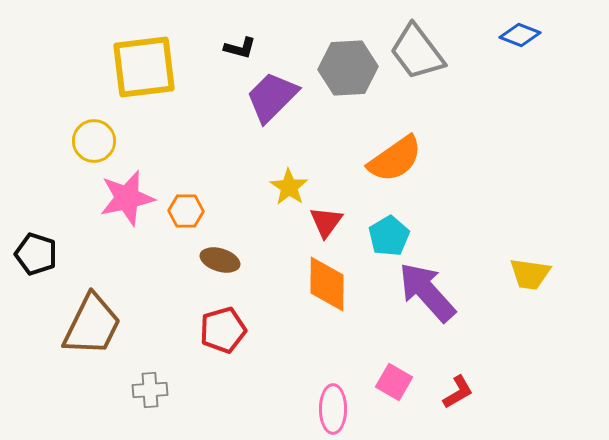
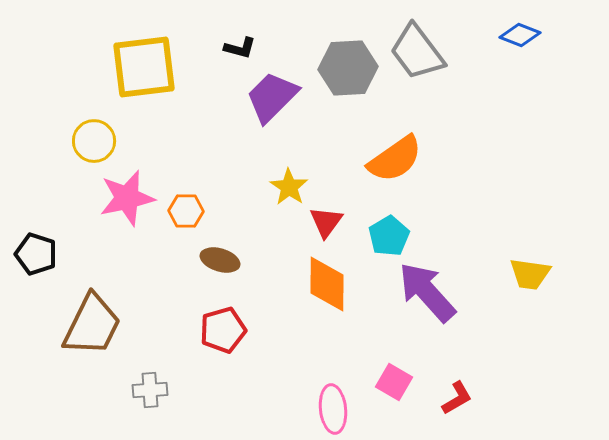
red L-shape: moved 1 px left, 6 px down
pink ellipse: rotated 6 degrees counterclockwise
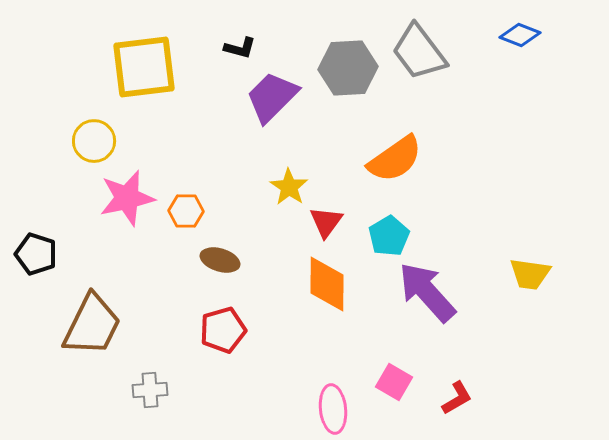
gray trapezoid: moved 2 px right
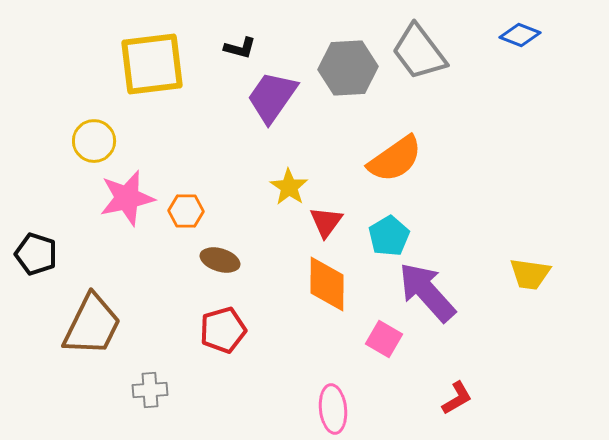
yellow square: moved 8 px right, 3 px up
purple trapezoid: rotated 10 degrees counterclockwise
pink square: moved 10 px left, 43 px up
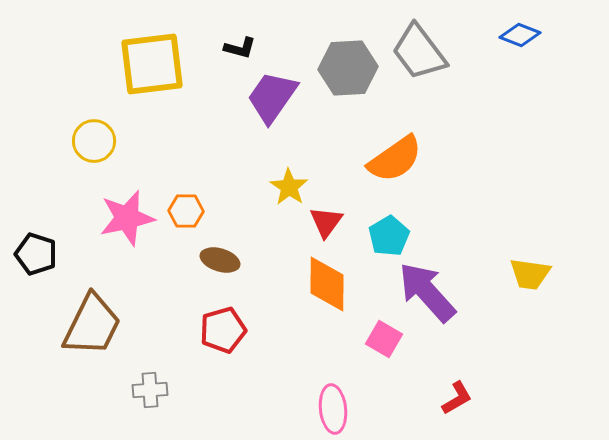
pink star: moved 20 px down
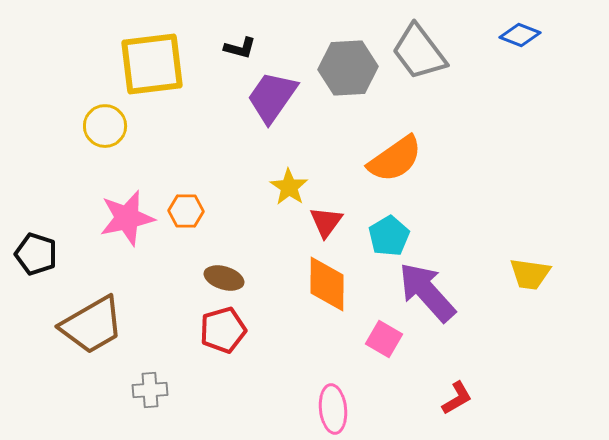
yellow circle: moved 11 px right, 15 px up
brown ellipse: moved 4 px right, 18 px down
brown trapezoid: rotated 34 degrees clockwise
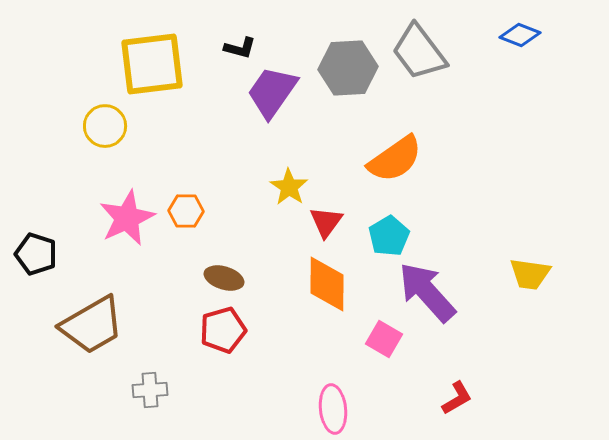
purple trapezoid: moved 5 px up
pink star: rotated 12 degrees counterclockwise
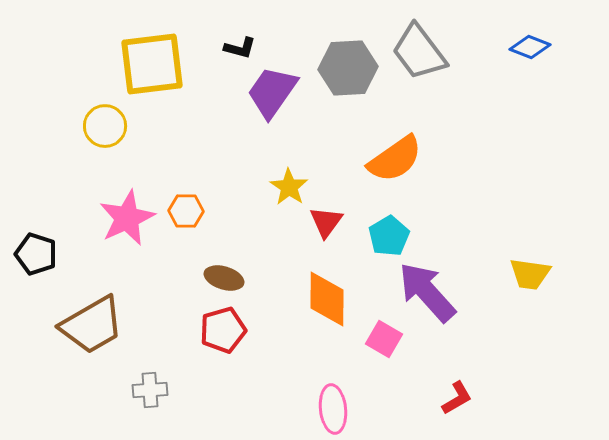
blue diamond: moved 10 px right, 12 px down
orange diamond: moved 15 px down
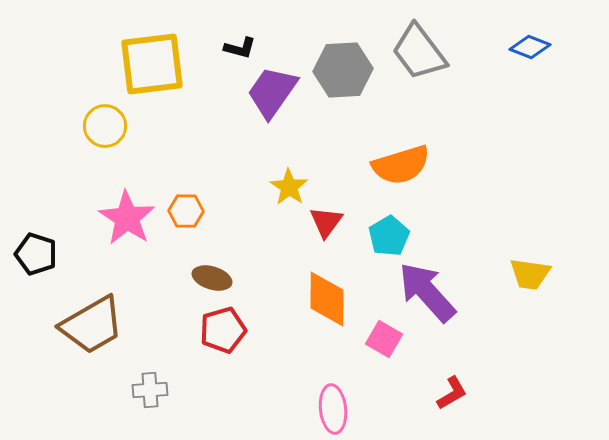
gray hexagon: moved 5 px left, 2 px down
orange semicircle: moved 6 px right, 6 px down; rotated 18 degrees clockwise
pink star: rotated 14 degrees counterclockwise
brown ellipse: moved 12 px left
red L-shape: moved 5 px left, 5 px up
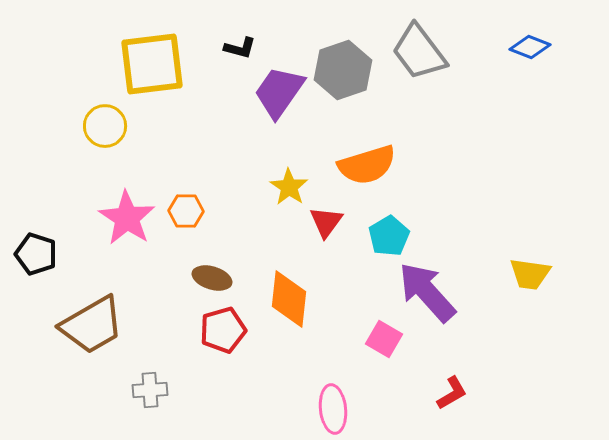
gray hexagon: rotated 16 degrees counterclockwise
purple trapezoid: moved 7 px right
orange semicircle: moved 34 px left
orange diamond: moved 38 px left; rotated 6 degrees clockwise
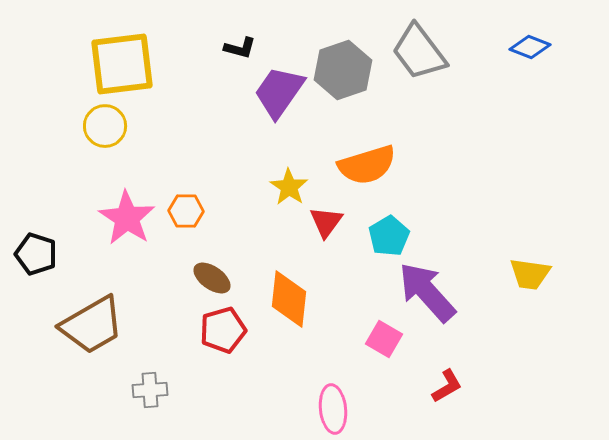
yellow square: moved 30 px left
brown ellipse: rotated 18 degrees clockwise
red L-shape: moved 5 px left, 7 px up
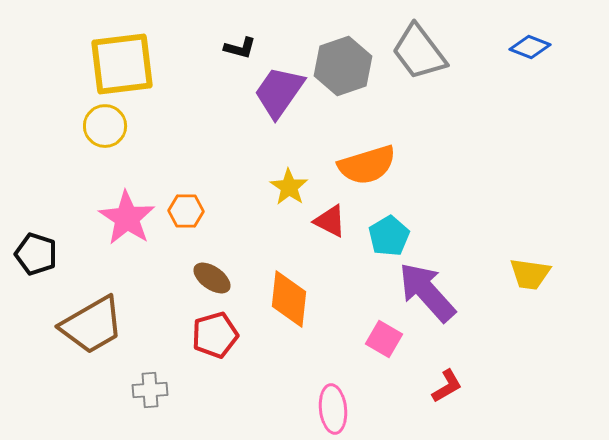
gray hexagon: moved 4 px up
red triangle: moved 4 px right, 1 px up; rotated 39 degrees counterclockwise
red pentagon: moved 8 px left, 5 px down
